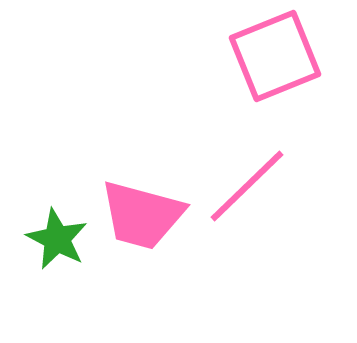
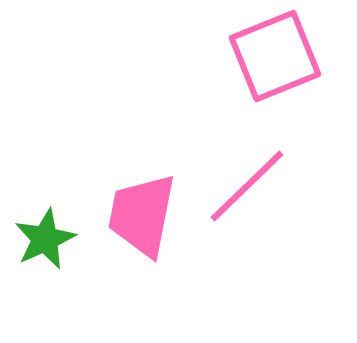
pink trapezoid: rotated 86 degrees clockwise
green star: moved 12 px left; rotated 20 degrees clockwise
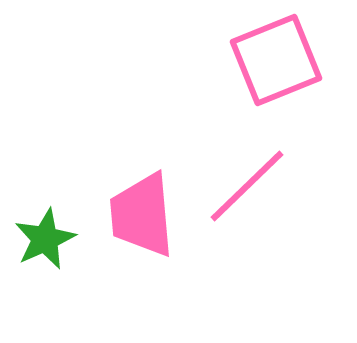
pink square: moved 1 px right, 4 px down
pink trapezoid: rotated 16 degrees counterclockwise
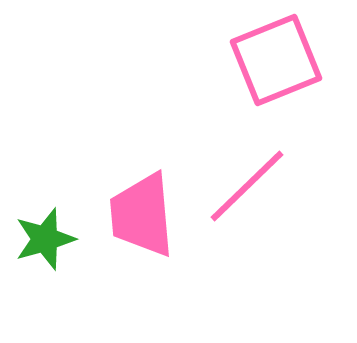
green star: rotated 8 degrees clockwise
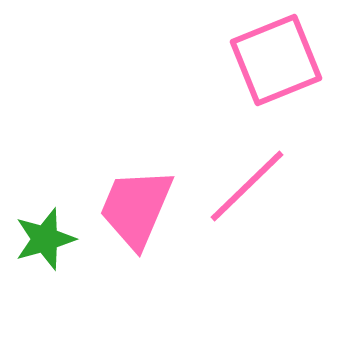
pink trapezoid: moved 6 px left, 7 px up; rotated 28 degrees clockwise
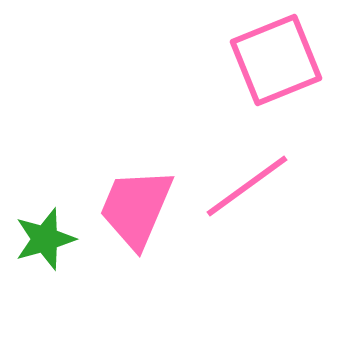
pink line: rotated 8 degrees clockwise
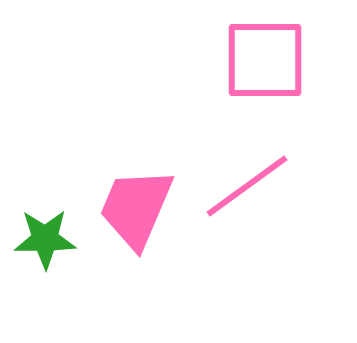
pink square: moved 11 px left; rotated 22 degrees clockwise
green star: rotated 16 degrees clockwise
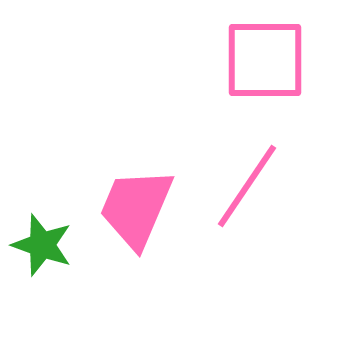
pink line: rotated 20 degrees counterclockwise
green star: moved 3 px left, 6 px down; rotated 20 degrees clockwise
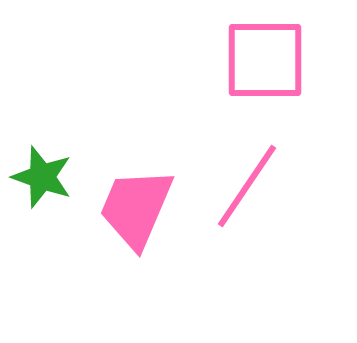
green star: moved 68 px up
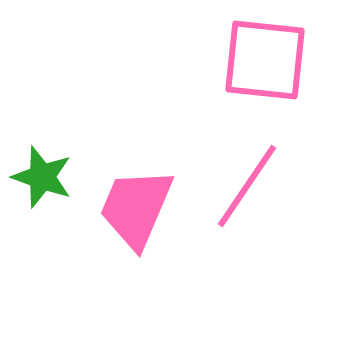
pink square: rotated 6 degrees clockwise
